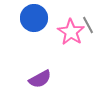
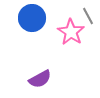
blue circle: moved 2 px left
gray line: moved 9 px up
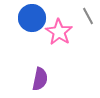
pink star: moved 12 px left
purple semicircle: rotated 50 degrees counterclockwise
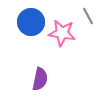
blue circle: moved 1 px left, 4 px down
pink star: moved 3 px right, 1 px down; rotated 24 degrees counterclockwise
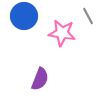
blue circle: moved 7 px left, 6 px up
purple semicircle: rotated 10 degrees clockwise
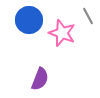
blue circle: moved 5 px right, 4 px down
pink star: rotated 12 degrees clockwise
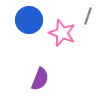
gray line: rotated 48 degrees clockwise
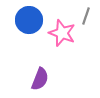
gray line: moved 2 px left
